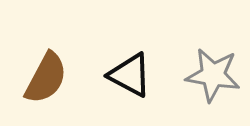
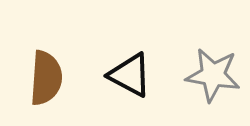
brown semicircle: rotated 24 degrees counterclockwise
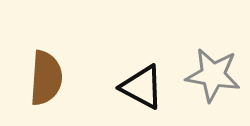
black triangle: moved 12 px right, 12 px down
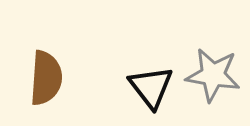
black triangle: moved 9 px right; rotated 24 degrees clockwise
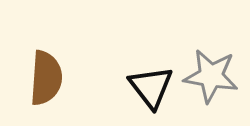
gray star: moved 2 px left, 1 px down
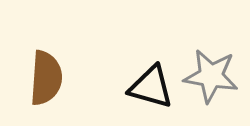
black triangle: rotated 36 degrees counterclockwise
